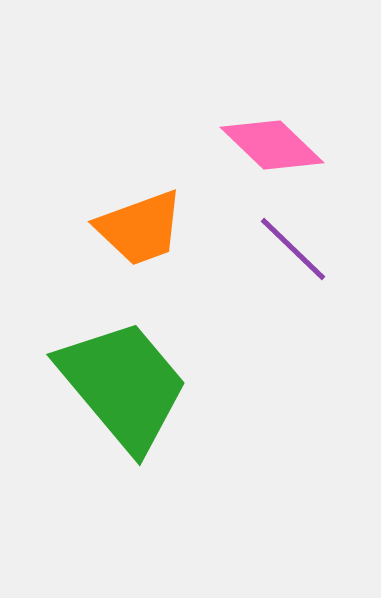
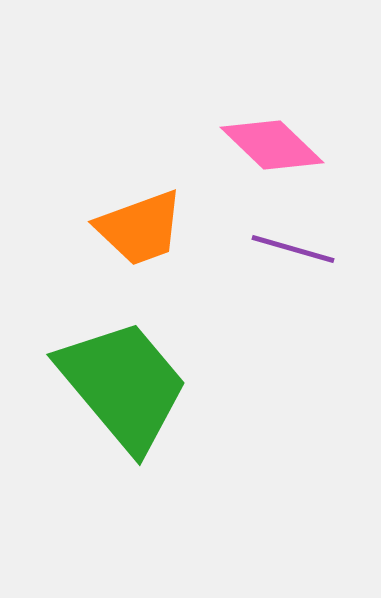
purple line: rotated 28 degrees counterclockwise
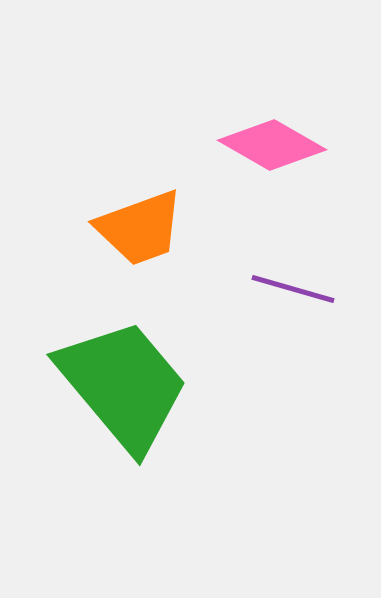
pink diamond: rotated 14 degrees counterclockwise
purple line: moved 40 px down
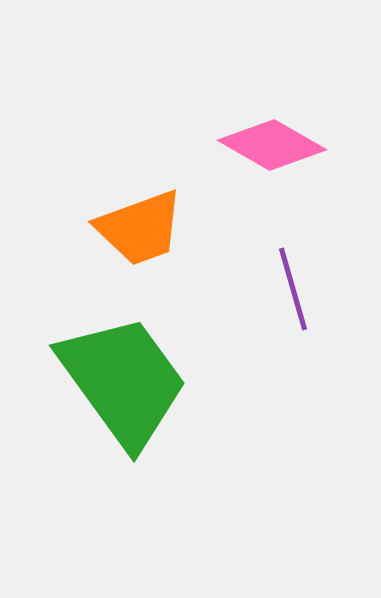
purple line: rotated 58 degrees clockwise
green trapezoid: moved 4 px up; rotated 4 degrees clockwise
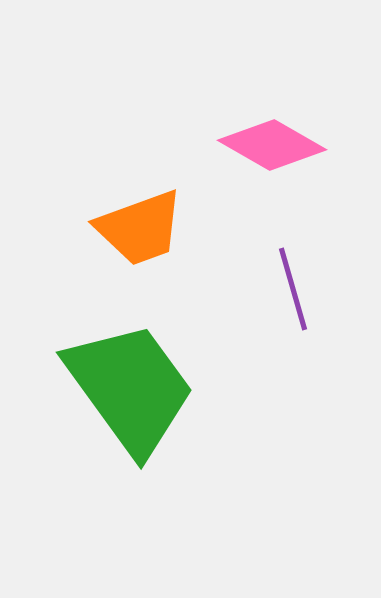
green trapezoid: moved 7 px right, 7 px down
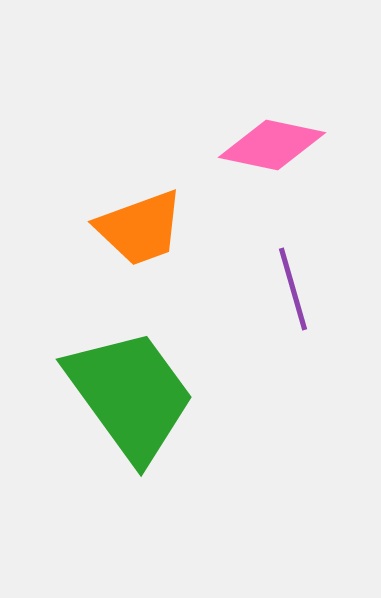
pink diamond: rotated 18 degrees counterclockwise
green trapezoid: moved 7 px down
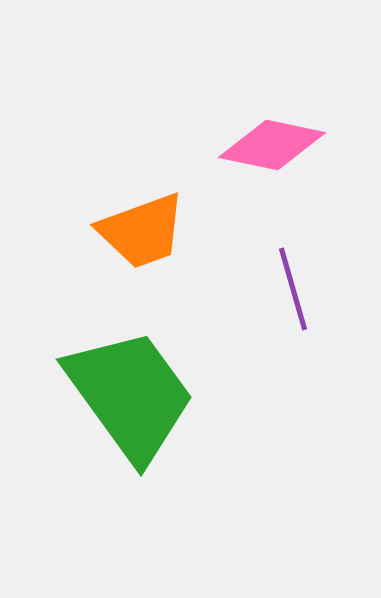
orange trapezoid: moved 2 px right, 3 px down
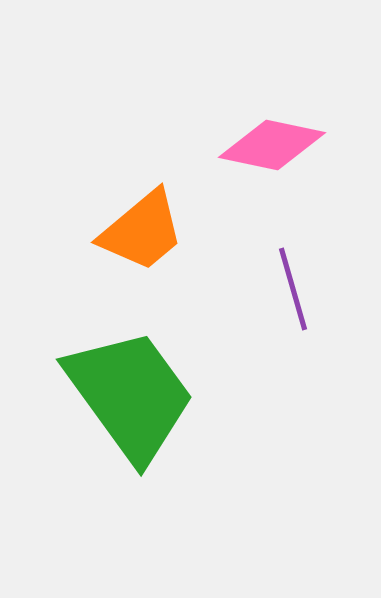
orange trapezoid: rotated 20 degrees counterclockwise
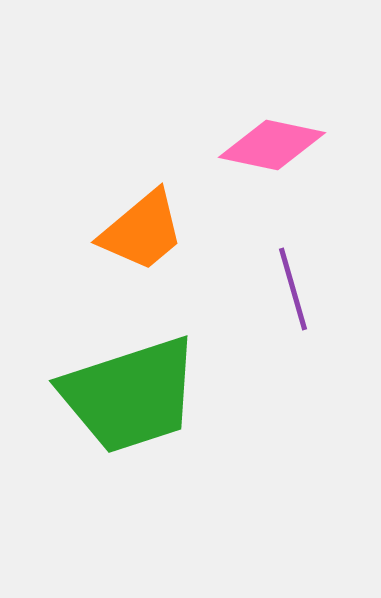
green trapezoid: rotated 108 degrees clockwise
